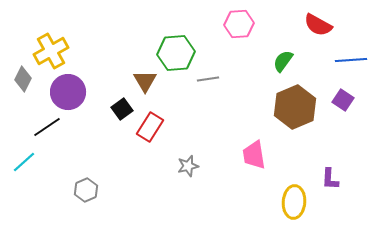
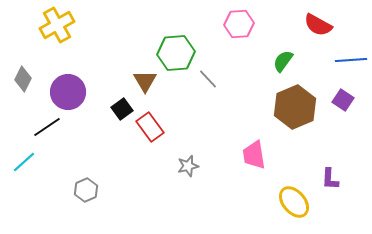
yellow cross: moved 6 px right, 26 px up
gray line: rotated 55 degrees clockwise
red rectangle: rotated 68 degrees counterclockwise
yellow ellipse: rotated 44 degrees counterclockwise
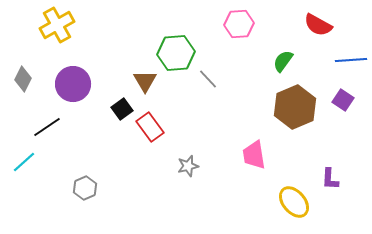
purple circle: moved 5 px right, 8 px up
gray hexagon: moved 1 px left, 2 px up
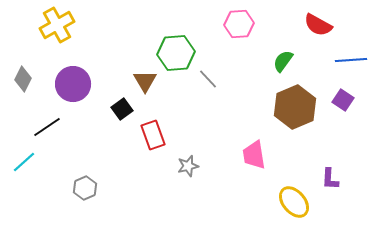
red rectangle: moved 3 px right, 8 px down; rotated 16 degrees clockwise
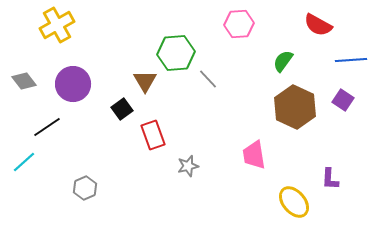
gray diamond: moved 1 px right, 2 px down; rotated 65 degrees counterclockwise
brown hexagon: rotated 12 degrees counterclockwise
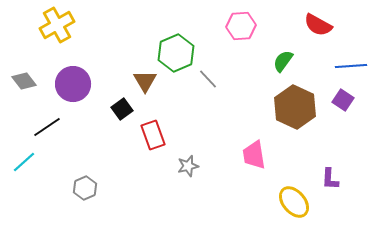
pink hexagon: moved 2 px right, 2 px down
green hexagon: rotated 18 degrees counterclockwise
blue line: moved 6 px down
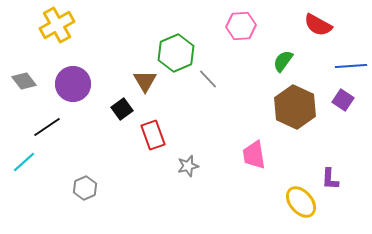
yellow ellipse: moved 7 px right
